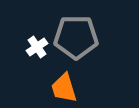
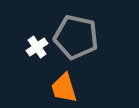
gray pentagon: rotated 12 degrees clockwise
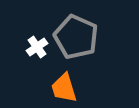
gray pentagon: rotated 12 degrees clockwise
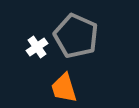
gray pentagon: moved 1 px up
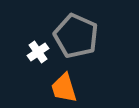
white cross: moved 1 px right, 5 px down
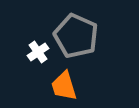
orange trapezoid: moved 2 px up
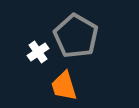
gray pentagon: rotated 6 degrees clockwise
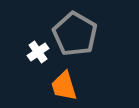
gray pentagon: moved 1 px left, 2 px up
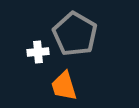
white cross: rotated 30 degrees clockwise
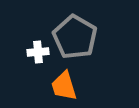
gray pentagon: moved 3 px down
